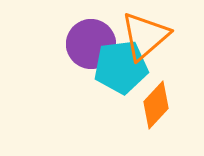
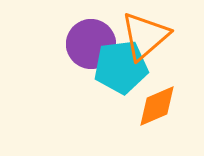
orange diamond: moved 1 px right, 1 px down; rotated 24 degrees clockwise
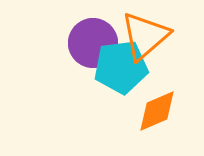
purple circle: moved 2 px right, 1 px up
orange diamond: moved 5 px down
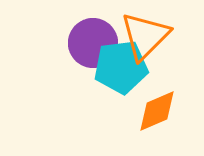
orange triangle: rotated 4 degrees counterclockwise
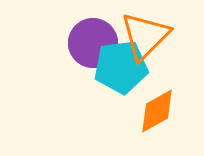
orange diamond: rotated 6 degrees counterclockwise
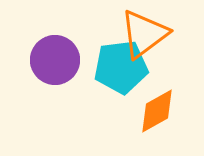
orange triangle: moved 1 px left, 2 px up; rotated 8 degrees clockwise
purple circle: moved 38 px left, 17 px down
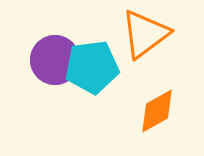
orange triangle: moved 1 px right
cyan pentagon: moved 29 px left
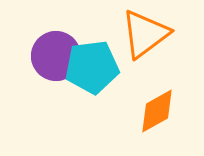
purple circle: moved 1 px right, 4 px up
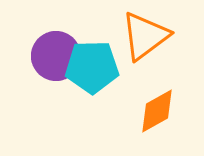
orange triangle: moved 2 px down
cyan pentagon: rotated 6 degrees clockwise
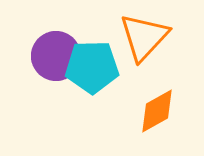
orange triangle: moved 1 px left, 1 px down; rotated 10 degrees counterclockwise
